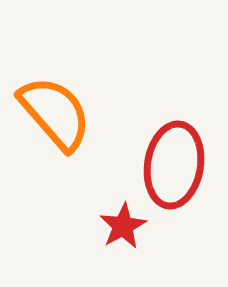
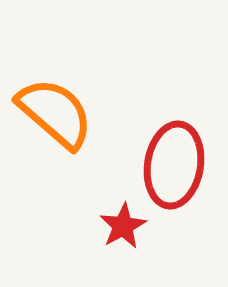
orange semicircle: rotated 8 degrees counterclockwise
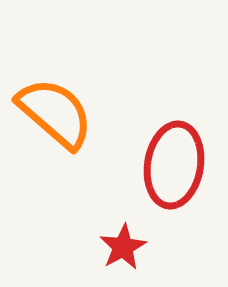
red star: moved 21 px down
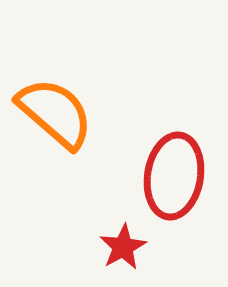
red ellipse: moved 11 px down
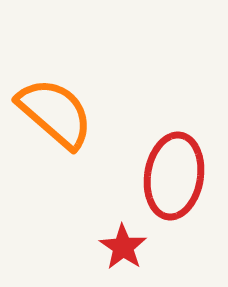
red star: rotated 9 degrees counterclockwise
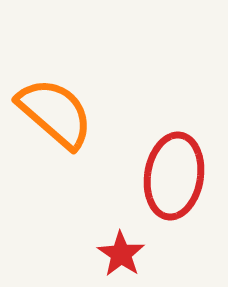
red star: moved 2 px left, 7 px down
